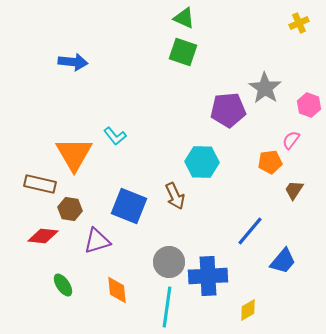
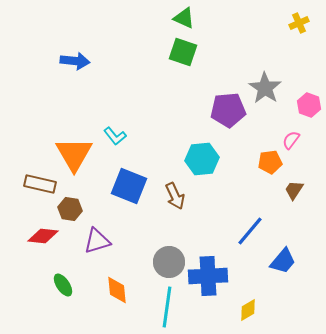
blue arrow: moved 2 px right, 1 px up
cyan hexagon: moved 3 px up; rotated 8 degrees counterclockwise
blue square: moved 20 px up
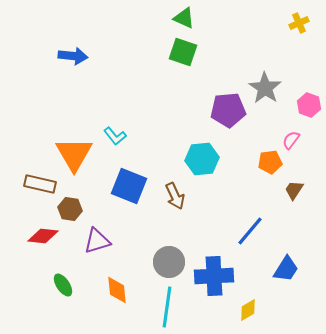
blue arrow: moved 2 px left, 5 px up
blue trapezoid: moved 3 px right, 8 px down; rotated 8 degrees counterclockwise
blue cross: moved 6 px right
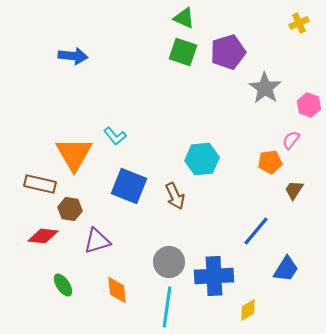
purple pentagon: moved 58 px up; rotated 12 degrees counterclockwise
blue line: moved 6 px right
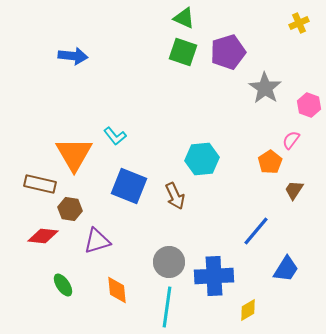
orange pentagon: rotated 25 degrees counterclockwise
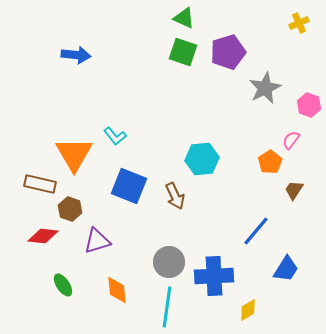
blue arrow: moved 3 px right, 1 px up
gray star: rotated 12 degrees clockwise
brown hexagon: rotated 10 degrees clockwise
